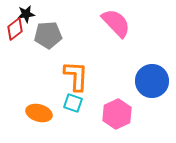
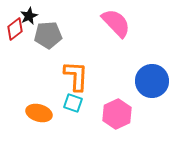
black star: moved 3 px right, 2 px down; rotated 18 degrees counterclockwise
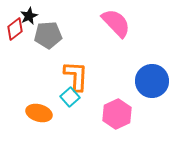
cyan square: moved 3 px left, 6 px up; rotated 30 degrees clockwise
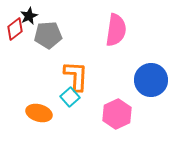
pink semicircle: moved 7 px down; rotated 52 degrees clockwise
blue circle: moved 1 px left, 1 px up
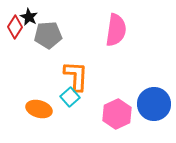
black star: moved 1 px down; rotated 18 degrees counterclockwise
red diamond: moved 2 px up; rotated 20 degrees counterclockwise
blue circle: moved 3 px right, 24 px down
orange ellipse: moved 4 px up
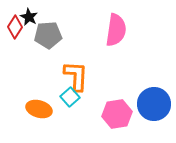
pink hexagon: rotated 16 degrees clockwise
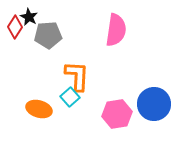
orange L-shape: moved 1 px right
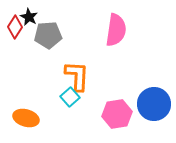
orange ellipse: moved 13 px left, 9 px down
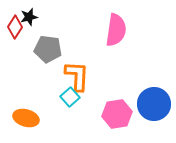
black star: rotated 30 degrees clockwise
gray pentagon: moved 14 px down; rotated 12 degrees clockwise
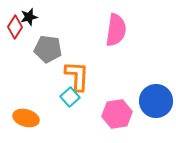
blue circle: moved 2 px right, 3 px up
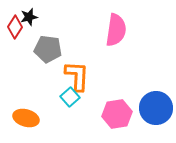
blue circle: moved 7 px down
